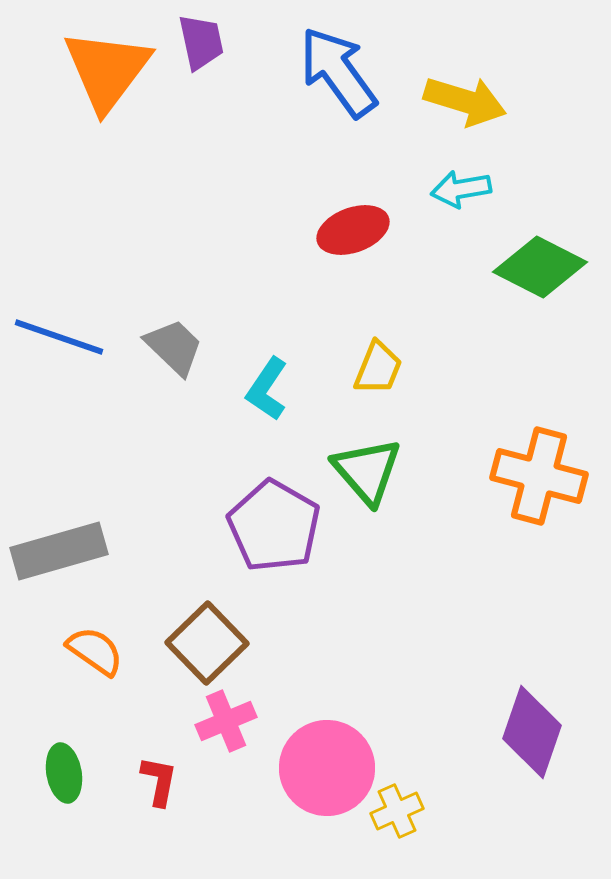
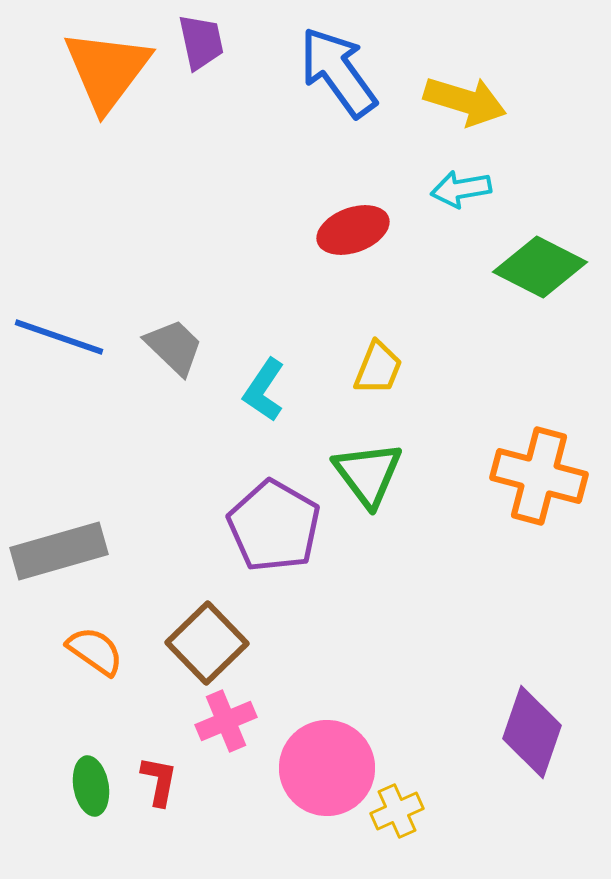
cyan L-shape: moved 3 px left, 1 px down
green triangle: moved 1 px right, 3 px down; rotated 4 degrees clockwise
green ellipse: moved 27 px right, 13 px down
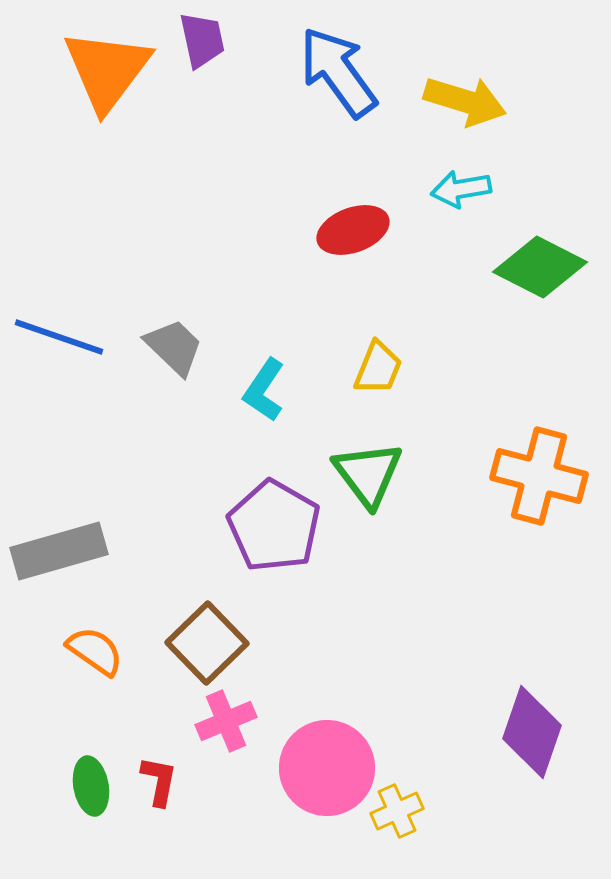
purple trapezoid: moved 1 px right, 2 px up
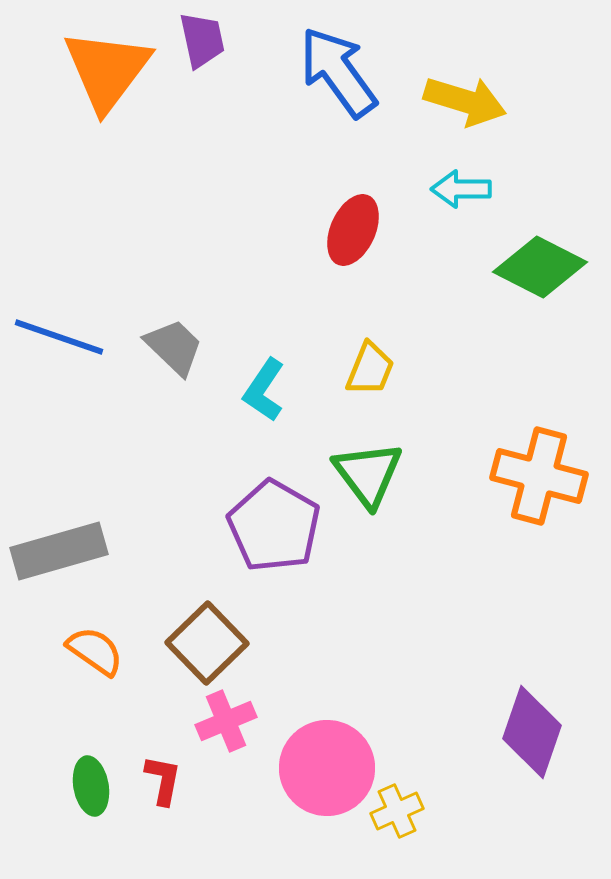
cyan arrow: rotated 10 degrees clockwise
red ellipse: rotated 46 degrees counterclockwise
yellow trapezoid: moved 8 px left, 1 px down
red L-shape: moved 4 px right, 1 px up
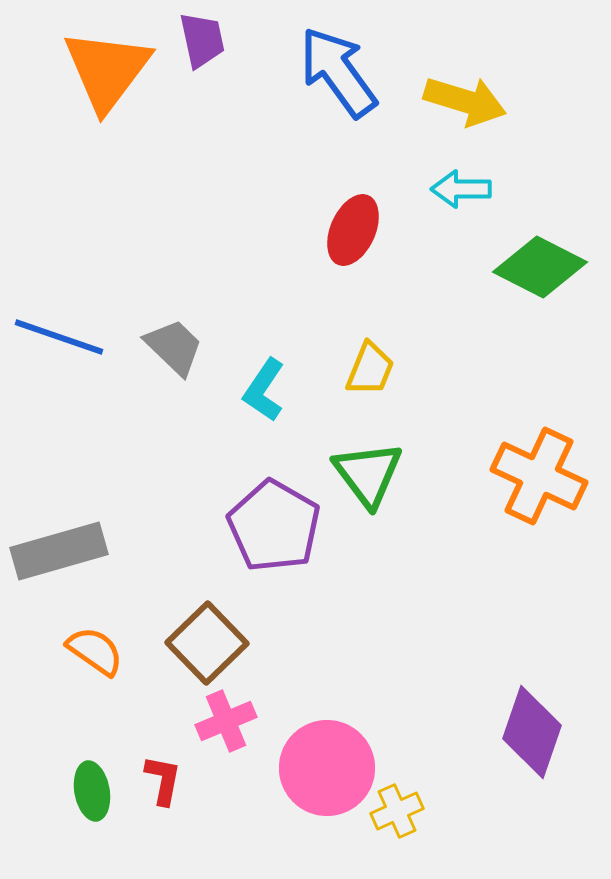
orange cross: rotated 10 degrees clockwise
green ellipse: moved 1 px right, 5 px down
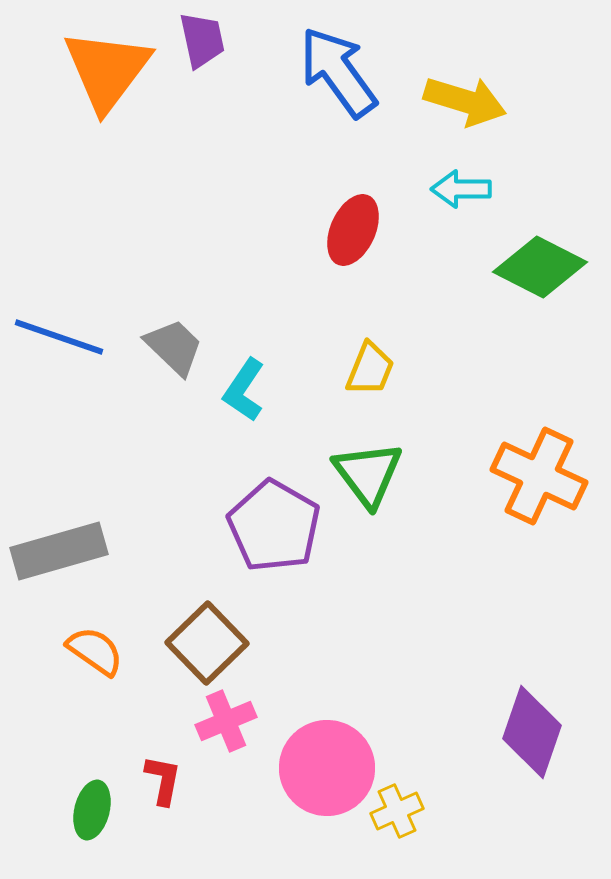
cyan L-shape: moved 20 px left
green ellipse: moved 19 px down; rotated 24 degrees clockwise
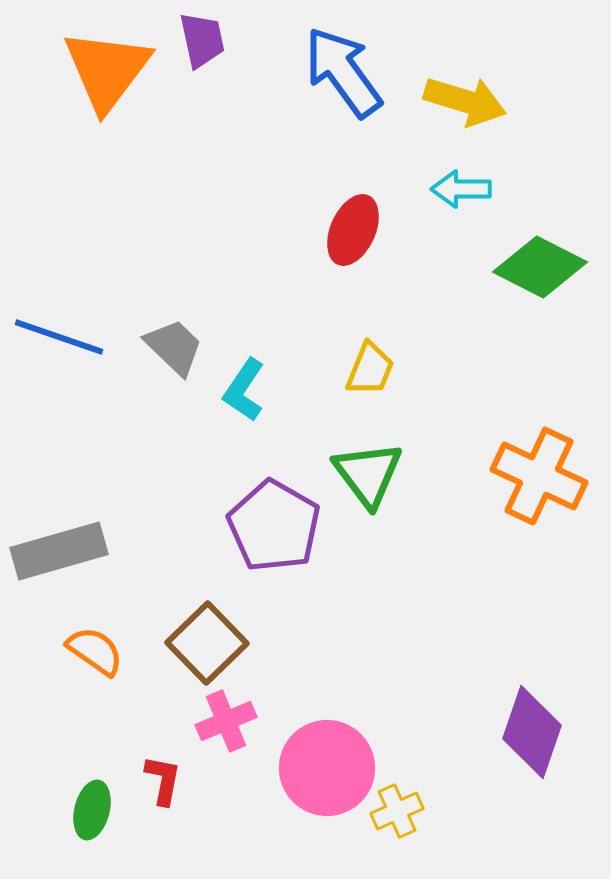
blue arrow: moved 5 px right
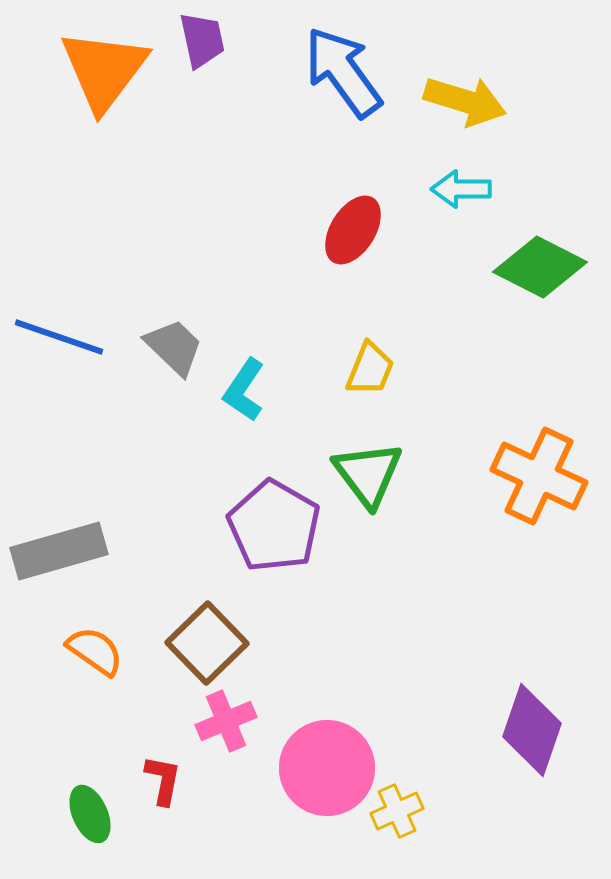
orange triangle: moved 3 px left
red ellipse: rotated 8 degrees clockwise
purple diamond: moved 2 px up
green ellipse: moved 2 px left, 4 px down; rotated 38 degrees counterclockwise
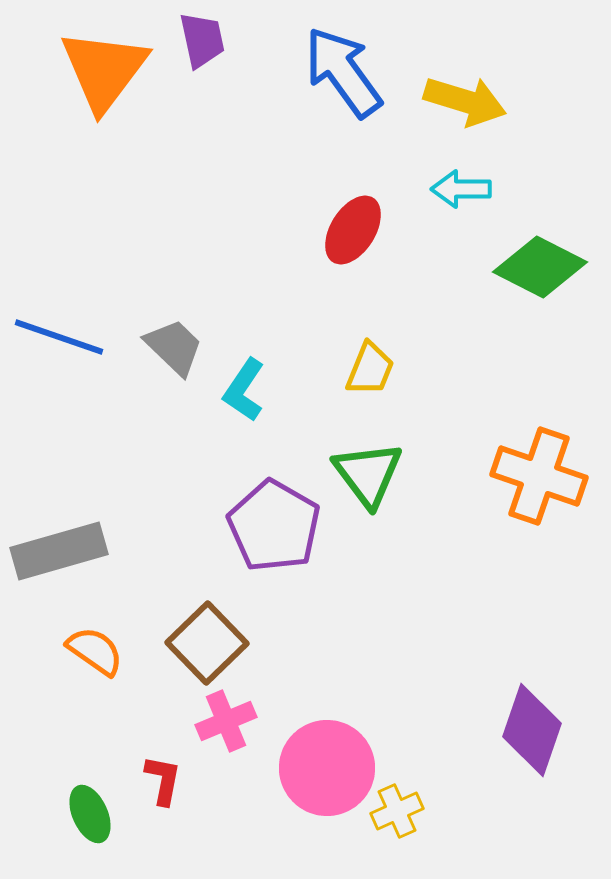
orange cross: rotated 6 degrees counterclockwise
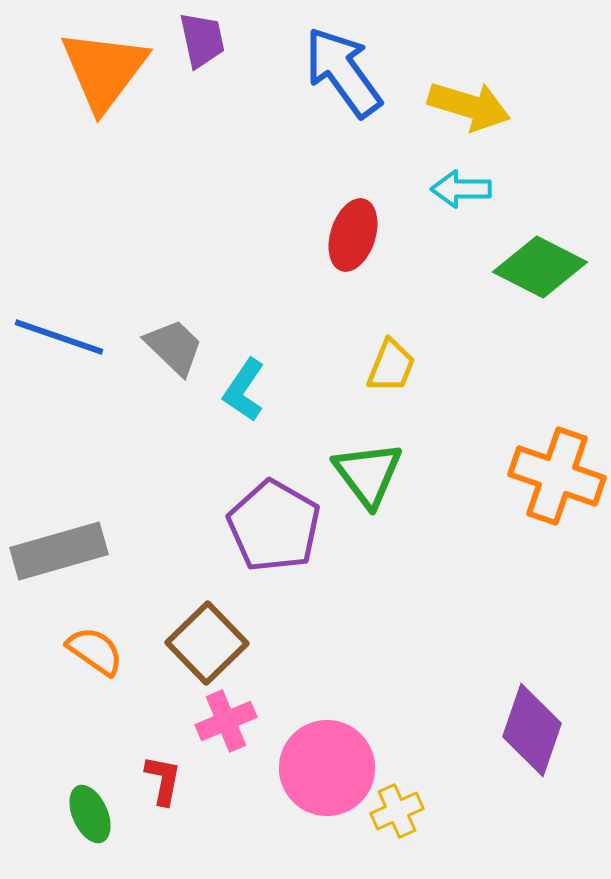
yellow arrow: moved 4 px right, 5 px down
red ellipse: moved 5 px down; rotated 14 degrees counterclockwise
yellow trapezoid: moved 21 px right, 3 px up
orange cross: moved 18 px right
